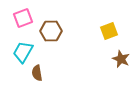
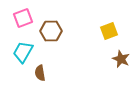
brown semicircle: moved 3 px right
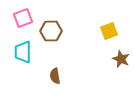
cyan trapezoid: rotated 30 degrees counterclockwise
brown semicircle: moved 15 px right, 3 px down
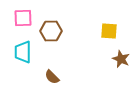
pink square: rotated 18 degrees clockwise
yellow square: rotated 24 degrees clockwise
brown semicircle: moved 3 px left, 1 px down; rotated 35 degrees counterclockwise
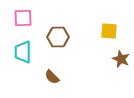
brown hexagon: moved 7 px right, 6 px down
